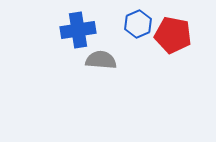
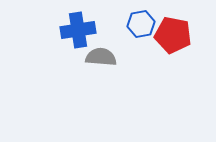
blue hexagon: moved 3 px right; rotated 12 degrees clockwise
gray semicircle: moved 3 px up
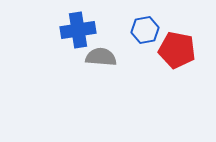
blue hexagon: moved 4 px right, 6 px down
red pentagon: moved 4 px right, 15 px down
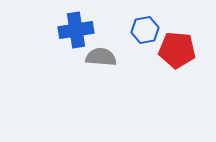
blue cross: moved 2 px left
red pentagon: rotated 6 degrees counterclockwise
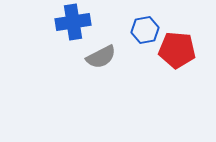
blue cross: moved 3 px left, 8 px up
gray semicircle: rotated 148 degrees clockwise
